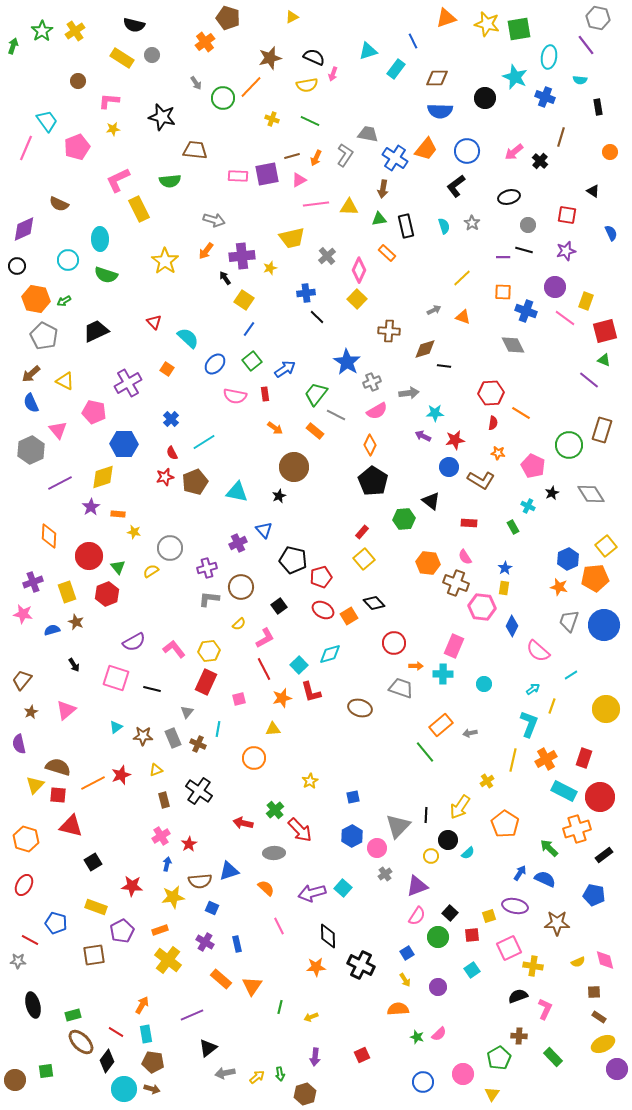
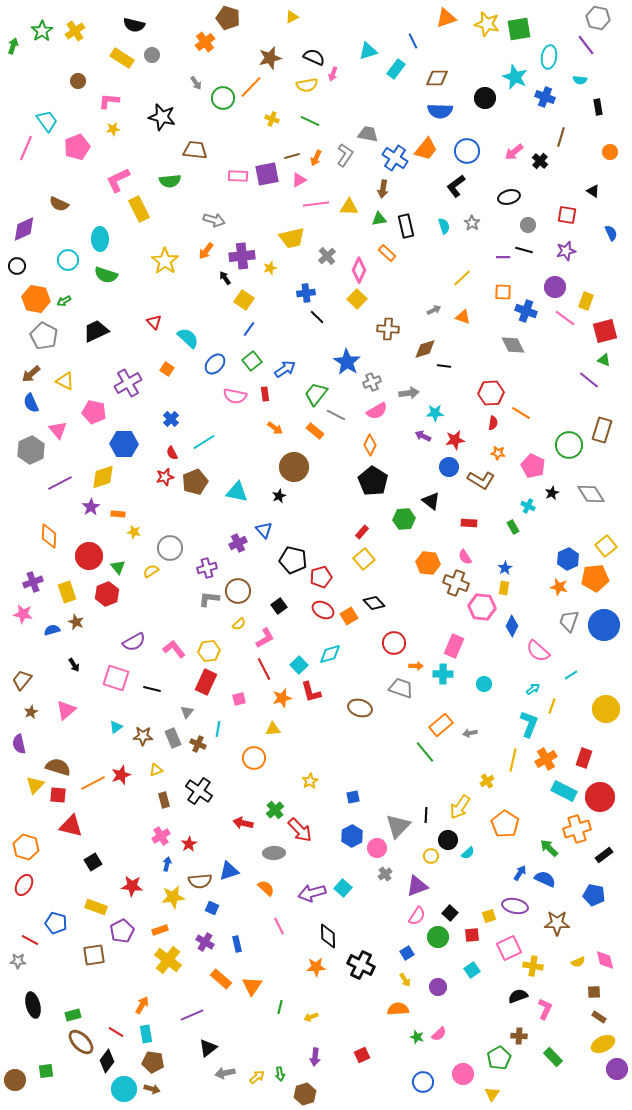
brown cross at (389, 331): moved 1 px left, 2 px up
brown circle at (241, 587): moved 3 px left, 4 px down
orange hexagon at (26, 839): moved 8 px down
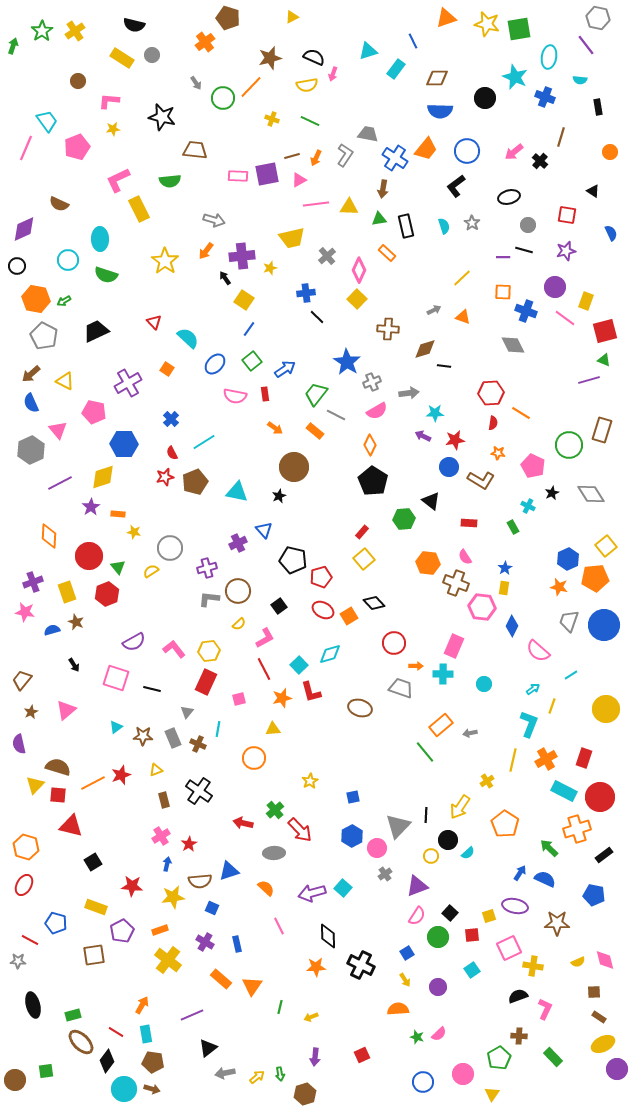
purple line at (589, 380): rotated 55 degrees counterclockwise
pink star at (23, 614): moved 2 px right, 2 px up
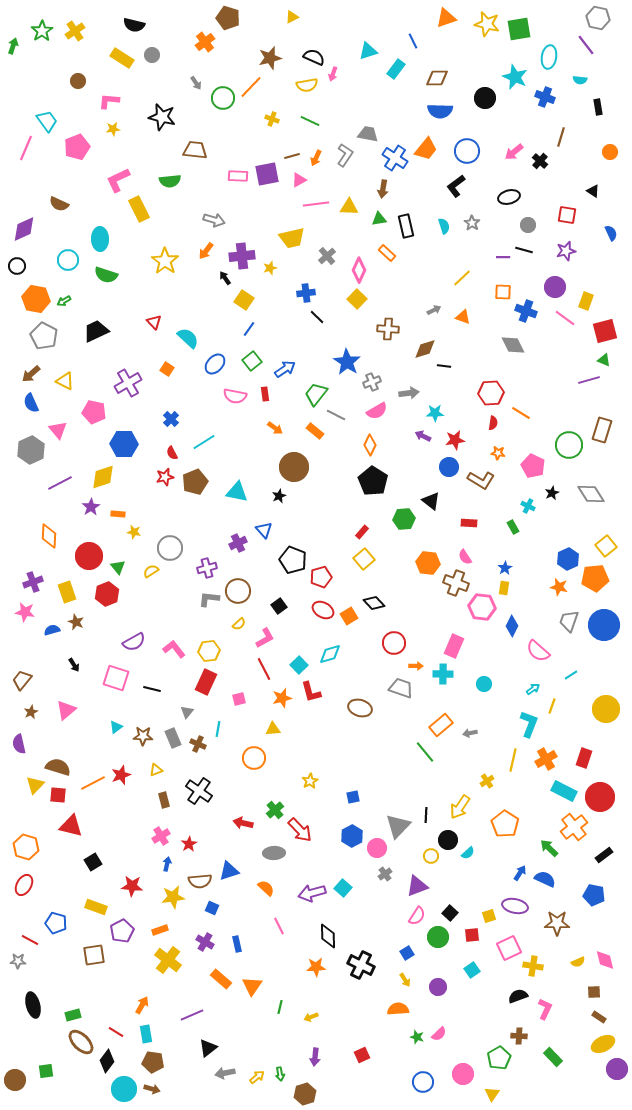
black pentagon at (293, 560): rotated 8 degrees clockwise
orange cross at (577, 829): moved 3 px left, 2 px up; rotated 20 degrees counterclockwise
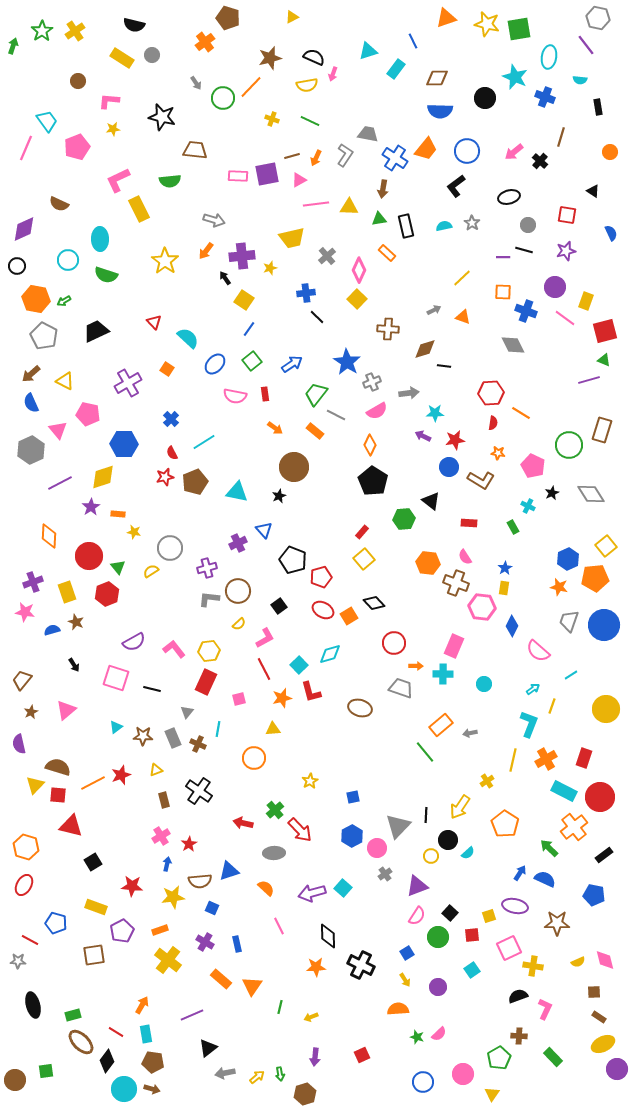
cyan semicircle at (444, 226): rotated 84 degrees counterclockwise
blue arrow at (285, 369): moved 7 px right, 5 px up
pink pentagon at (94, 412): moved 6 px left, 2 px down
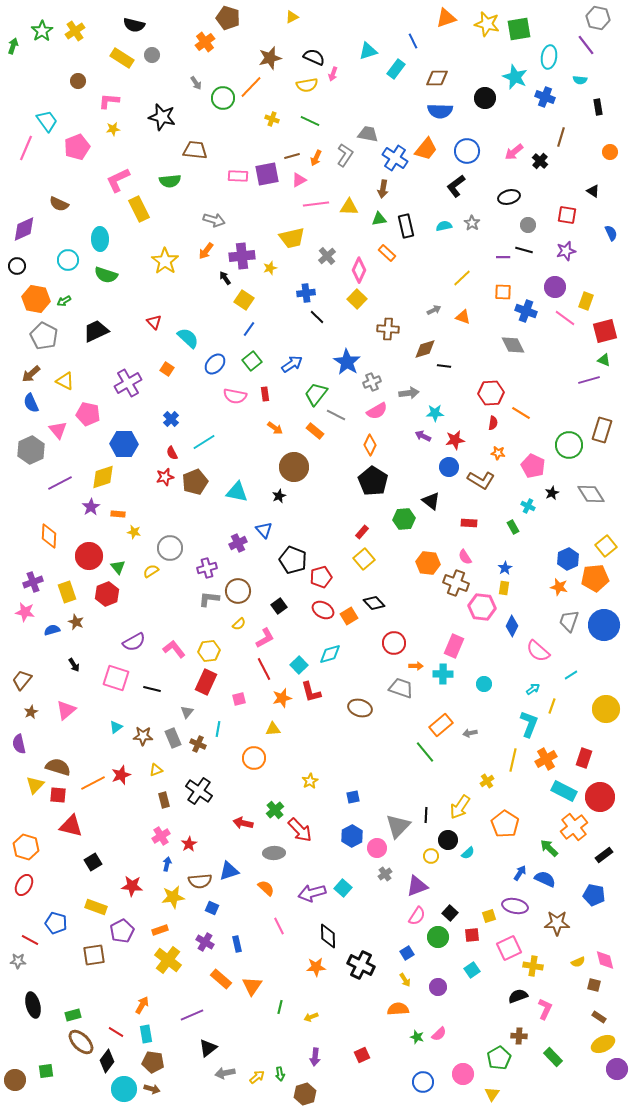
brown square at (594, 992): moved 7 px up; rotated 16 degrees clockwise
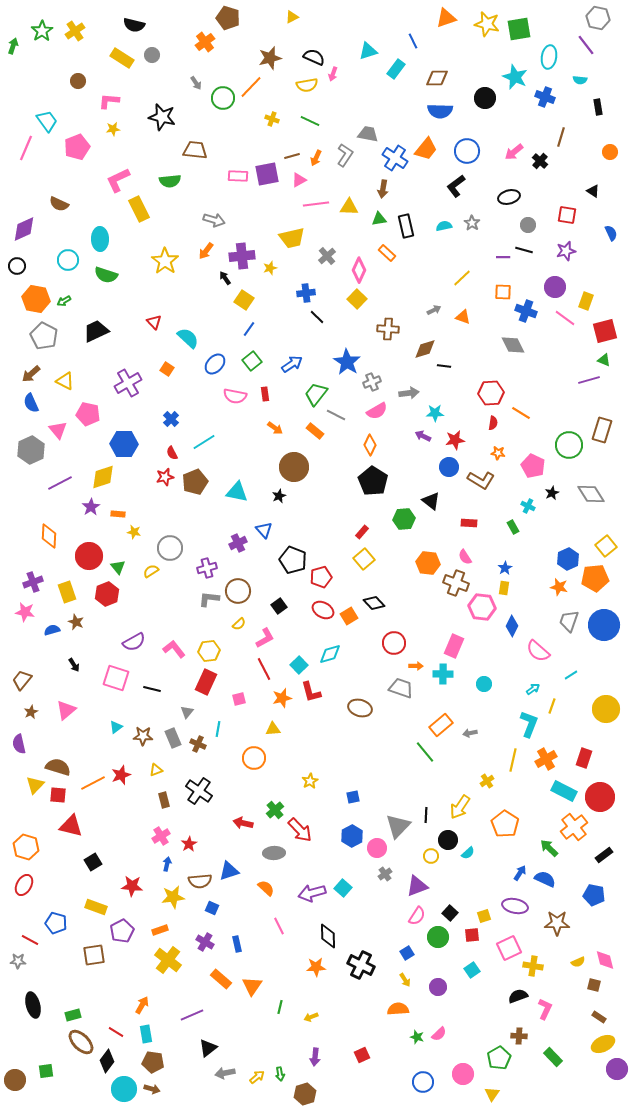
yellow square at (489, 916): moved 5 px left
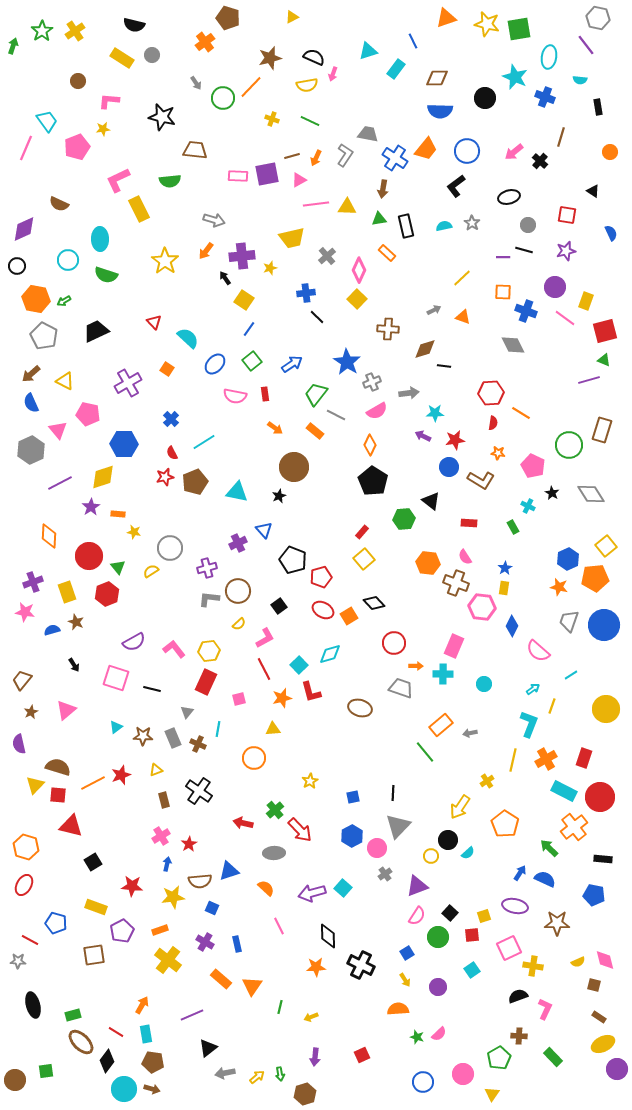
yellow star at (113, 129): moved 10 px left
yellow triangle at (349, 207): moved 2 px left
black star at (552, 493): rotated 16 degrees counterclockwise
black line at (426, 815): moved 33 px left, 22 px up
black rectangle at (604, 855): moved 1 px left, 4 px down; rotated 42 degrees clockwise
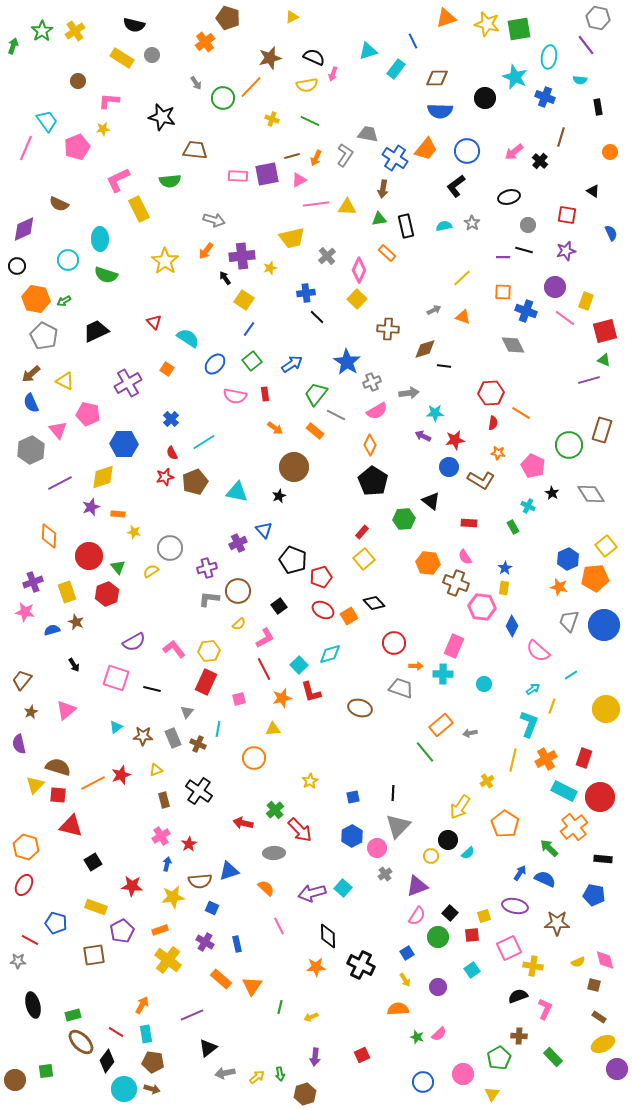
cyan semicircle at (188, 338): rotated 10 degrees counterclockwise
purple star at (91, 507): rotated 12 degrees clockwise
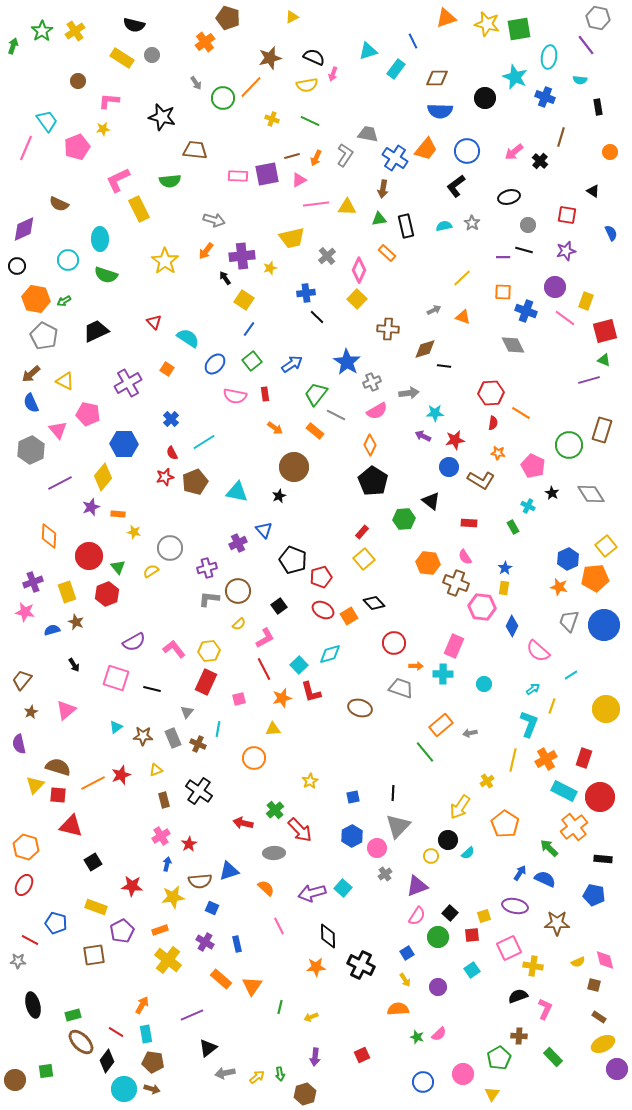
yellow diamond at (103, 477): rotated 32 degrees counterclockwise
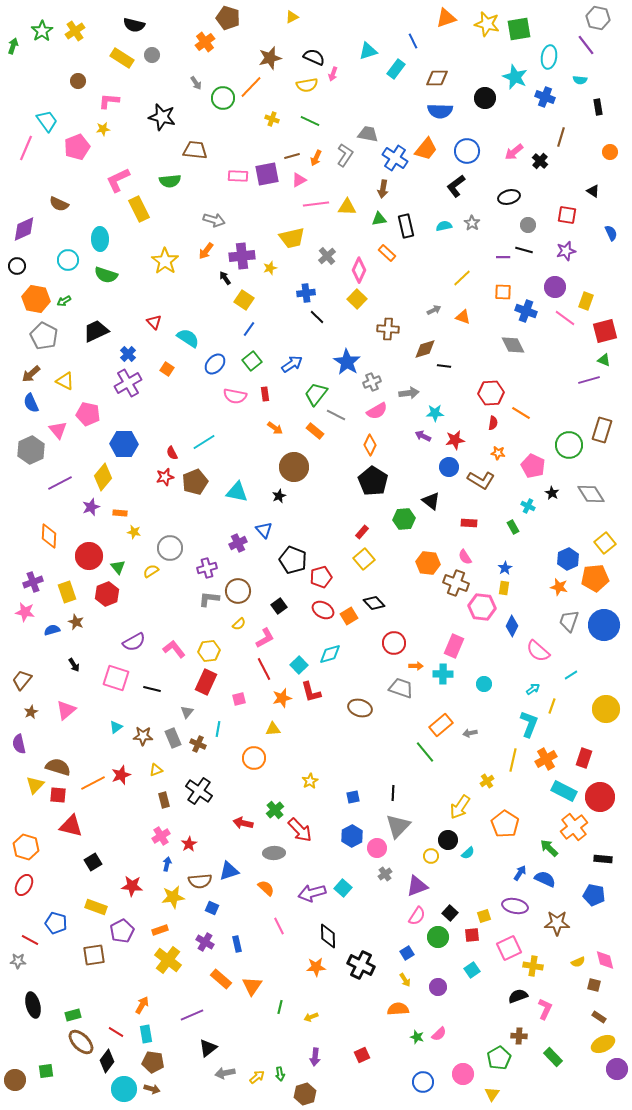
blue cross at (171, 419): moved 43 px left, 65 px up
orange rectangle at (118, 514): moved 2 px right, 1 px up
yellow square at (606, 546): moved 1 px left, 3 px up
